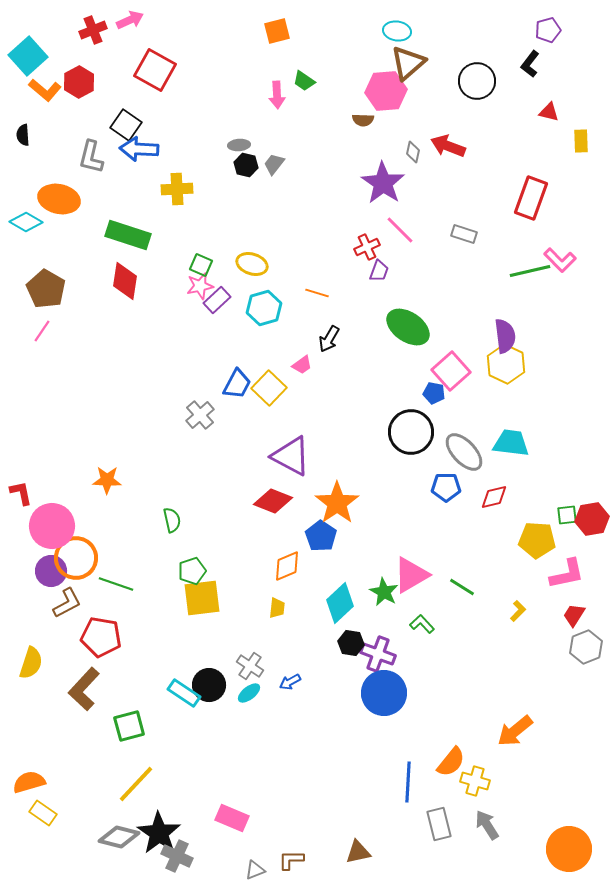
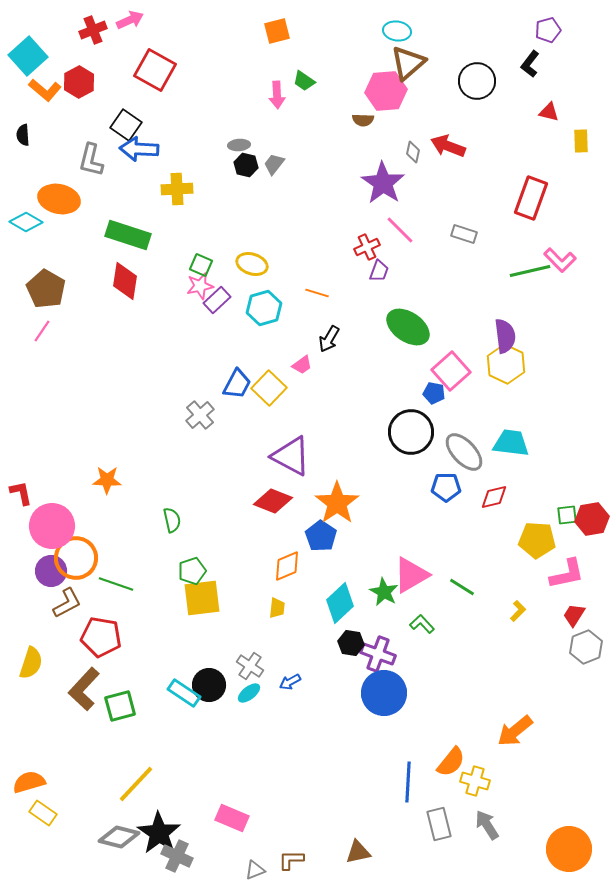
gray L-shape at (91, 157): moved 3 px down
green square at (129, 726): moved 9 px left, 20 px up
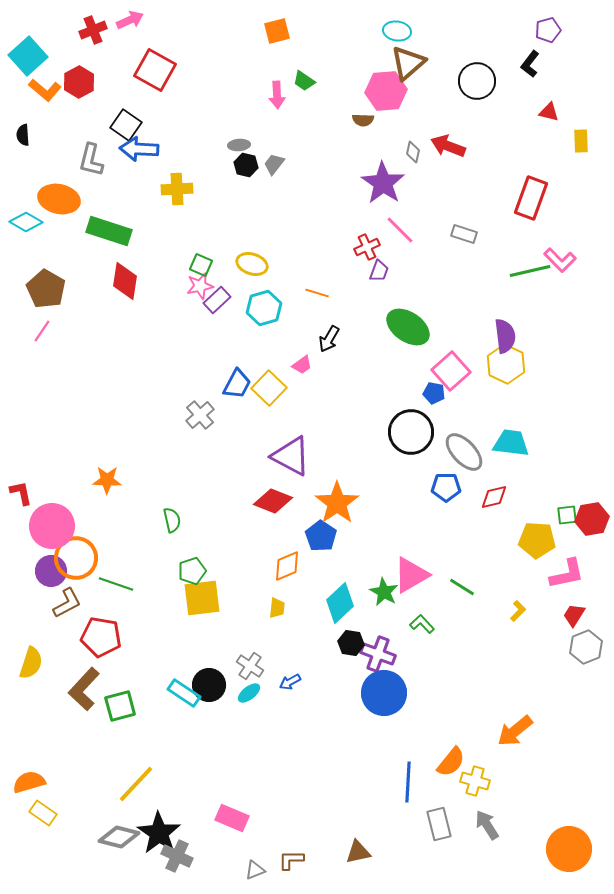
green rectangle at (128, 235): moved 19 px left, 4 px up
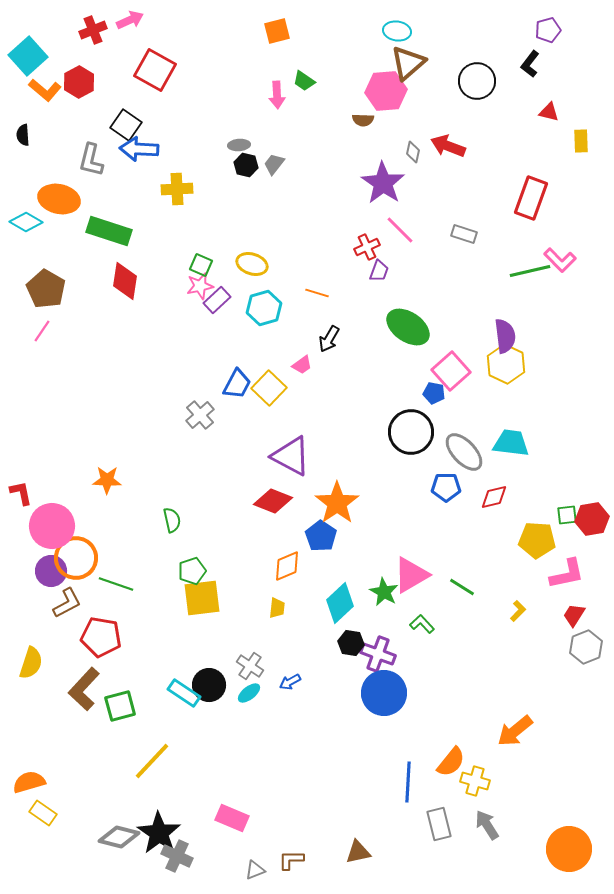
yellow line at (136, 784): moved 16 px right, 23 px up
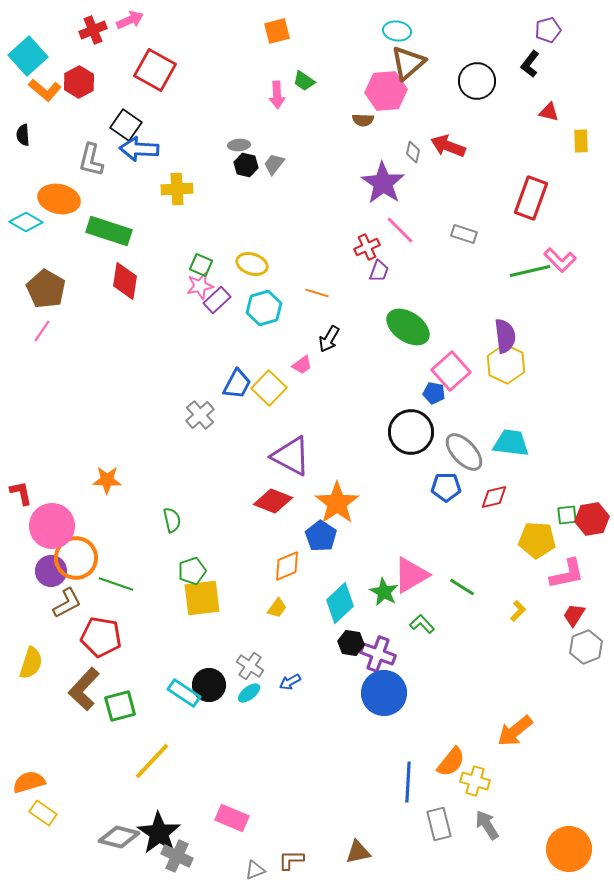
yellow trapezoid at (277, 608): rotated 30 degrees clockwise
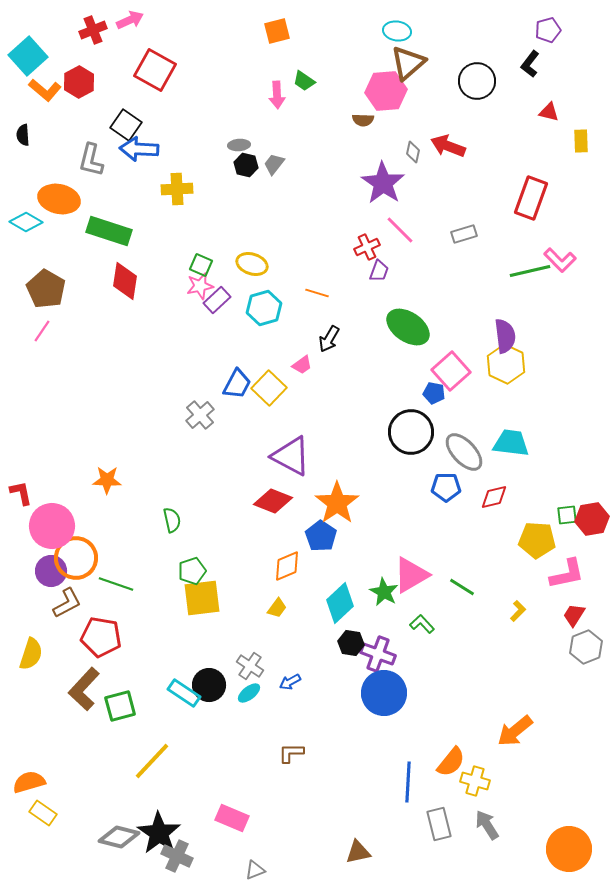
gray rectangle at (464, 234): rotated 35 degrees counterclockwise
yellow semicircle at (31, 663): moved 9 px up
brown L-shape at (291, 860): moved 107 px up
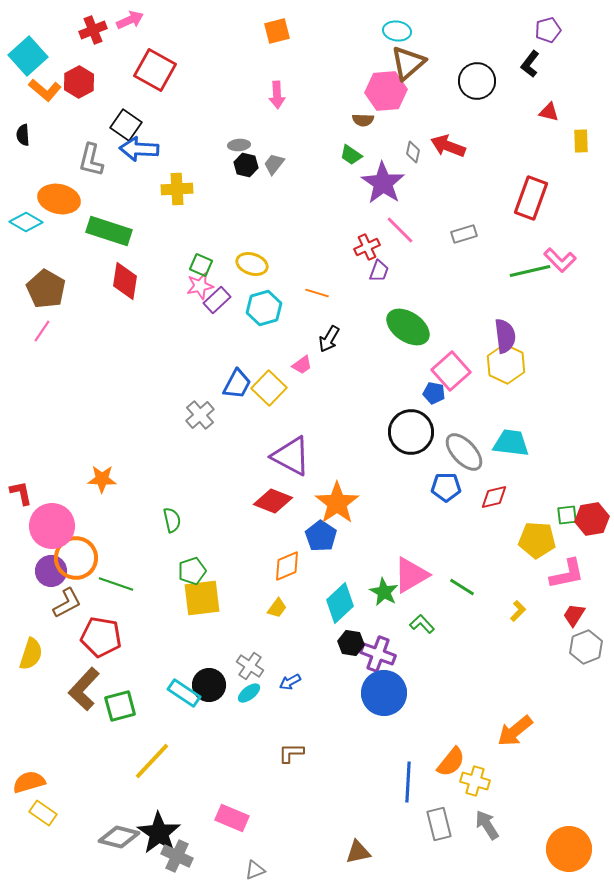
green trapezoid at (304, 81): moved 47 px right, 74 px down
orange star at (107, 480): moved 5 px left, 1 px up
